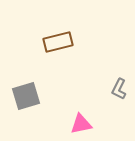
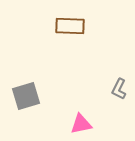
brown rectangle: moved 12 px right, 16 px up; rotated 16 degrees clockwise
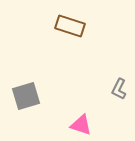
brown rectangle: rotated 16 degrees clockwise
pink triangle: moved 1 px down; rotated 30 degrees clockwise
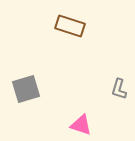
gray L-shape: rotated 10 degrees counterclockwise
gray square: moved 7 px up
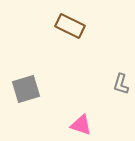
brown rectangle: rotated 8 degrees clockwise
gray L-shape: moved 2 px right, 5 px up
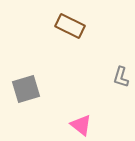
gray L-shape: moved 7 px up
pink triangle: rotated 20 degrees clockwise
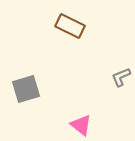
gray L-shape: rotated 50 degrees clockwise
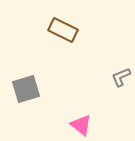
brown rectangle: moved 7 px left, 4 px down
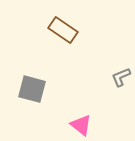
brown rectangle: rotated 8 degrees clockwise
gray square: moved 6 px right; rotated 32 degrees clockwise
